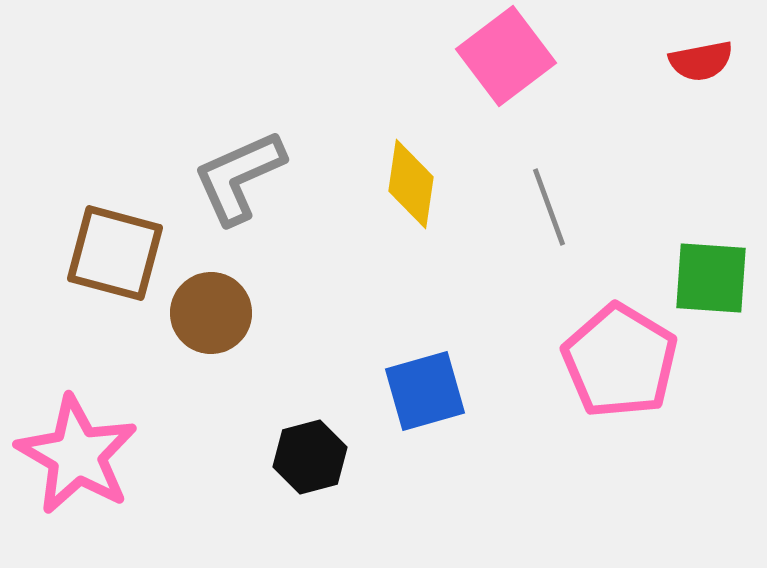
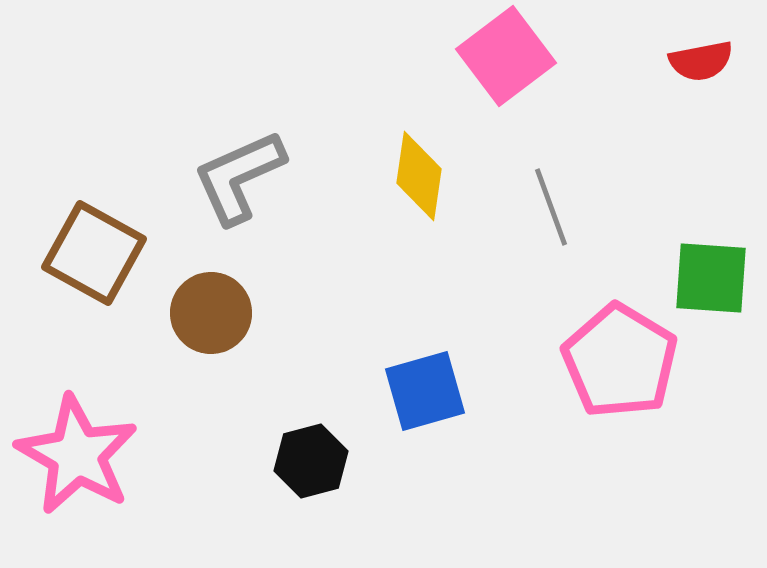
yellow diamond: moved 8 px right, 8 px up
gray line: moved 2 px right
brown square: moved 21 px left; rotated 14 degrees clockwise
black hexagon: moved 1 px right, 4 px down
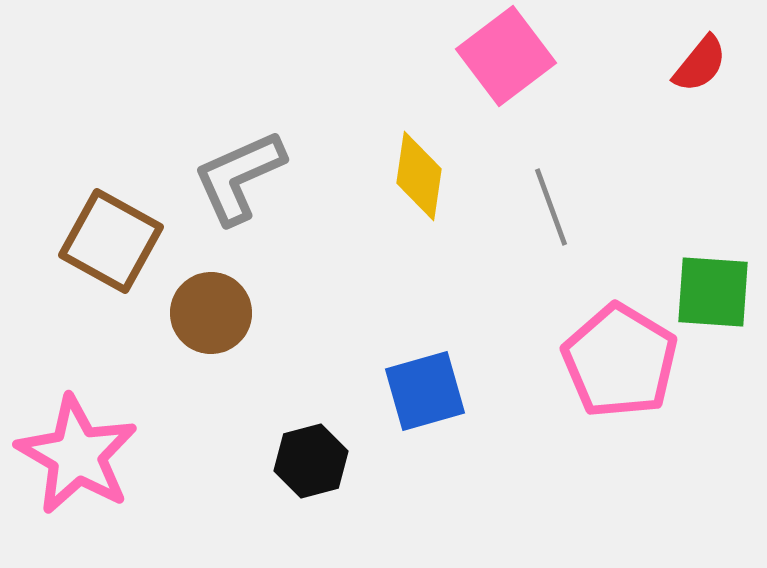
red semicircle: moved 1 px left, 3 px down; rotated 40 degrees counterclockwise
brown square: moved 17 px right, 12 px up
green square: moved 2 px right, 14 px down
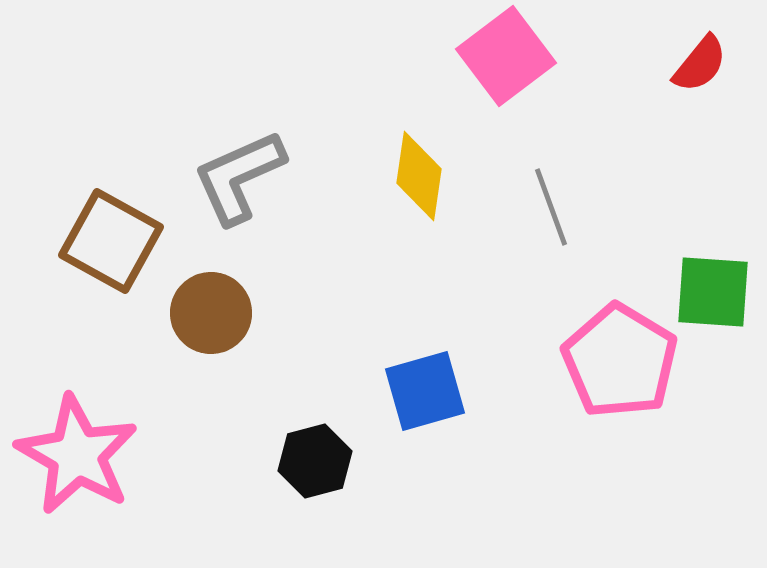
black hexagon: moved 4 px right
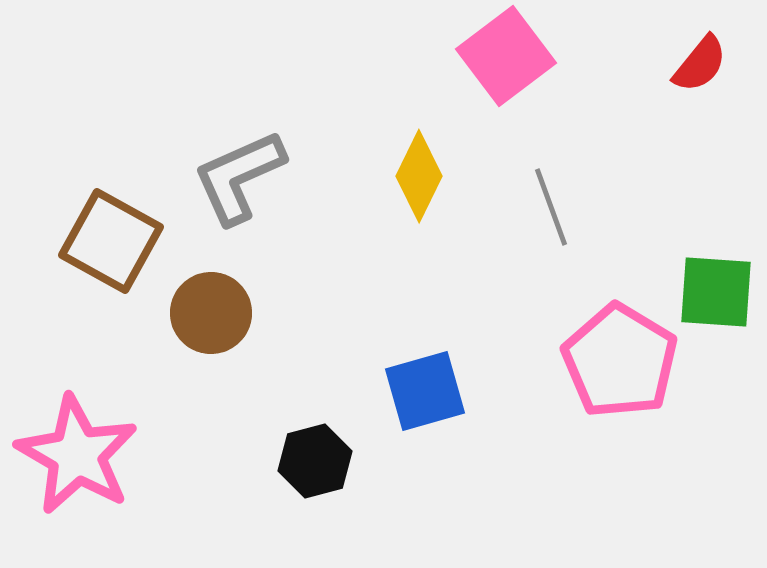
yellow diamond: rotated 18 degrees clockwise
green square: moved 3 px right
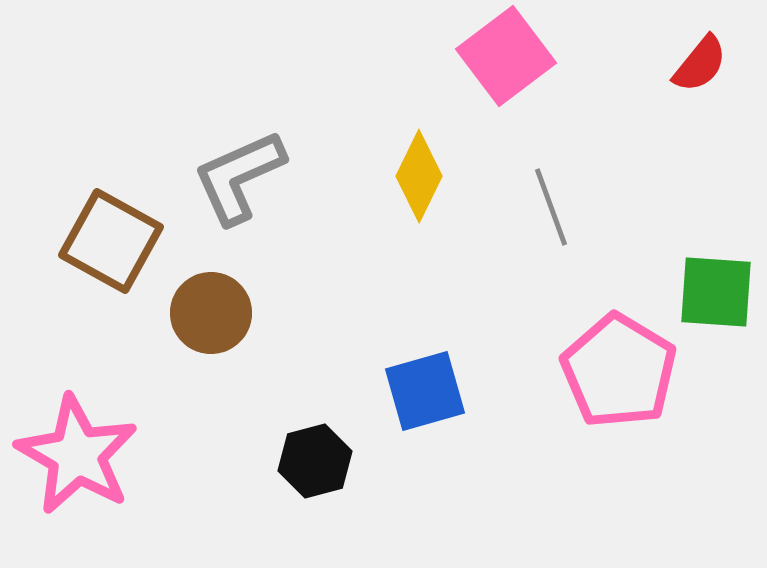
pink pentagon: moved 1 px left, 10 px down
